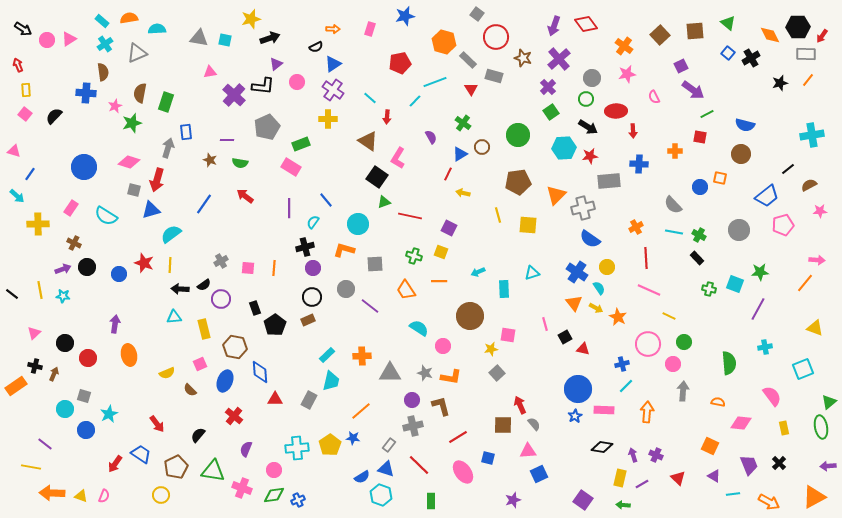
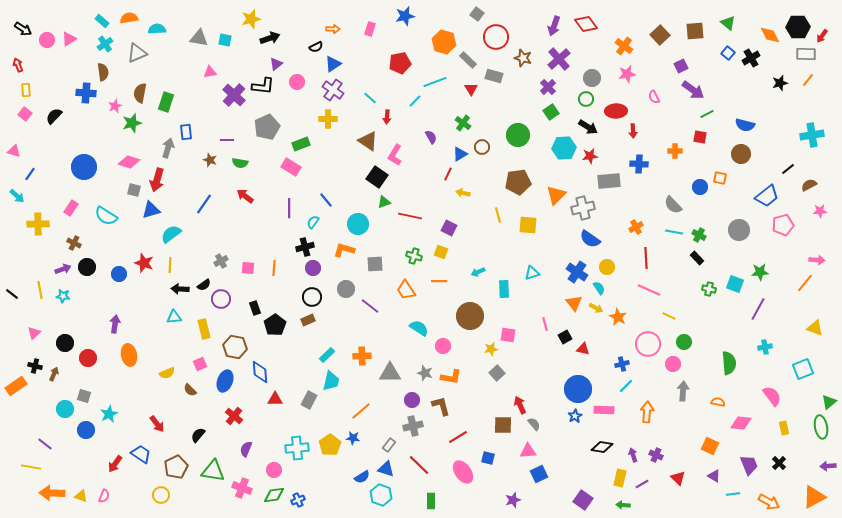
pink L-shape at (398, 158): moved 3 px left, 3 px up
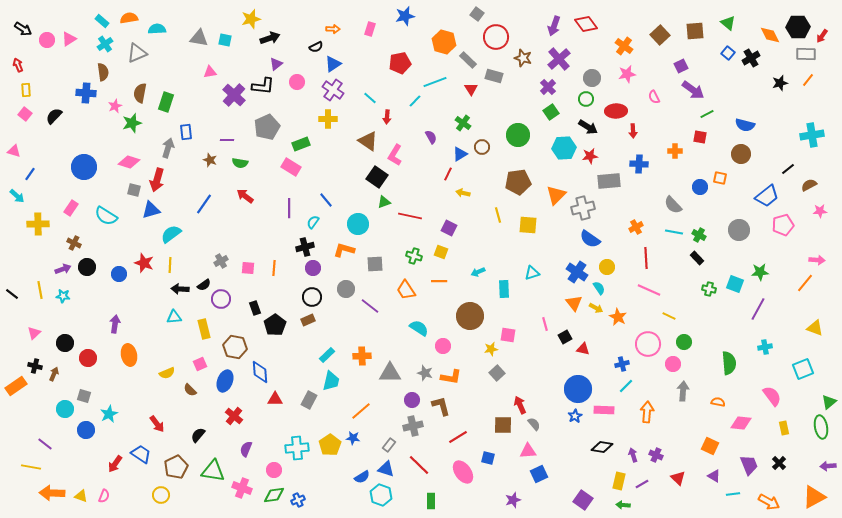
yellow rectangle at (620, 478): moved 1 px left, 3 px down
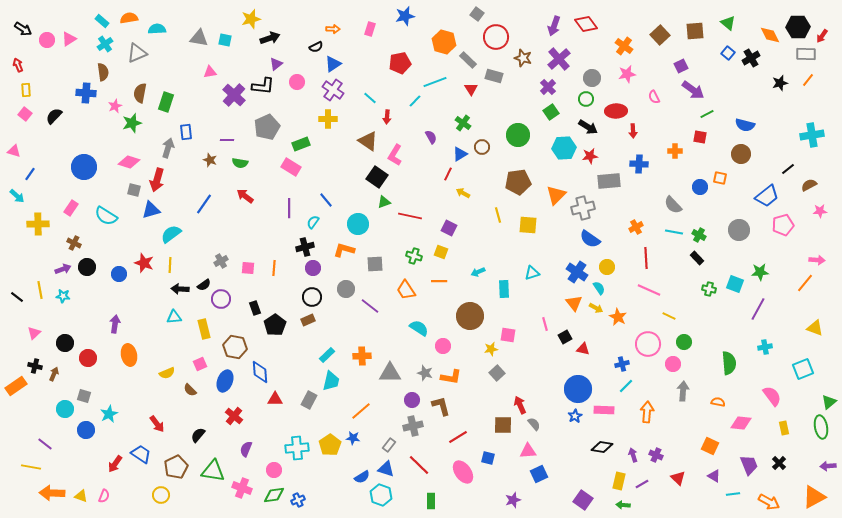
yellow arrow at (463, 193): rotated 16 degrees clockwise
black line at (12, 294): moved 5 px right, 3 px down
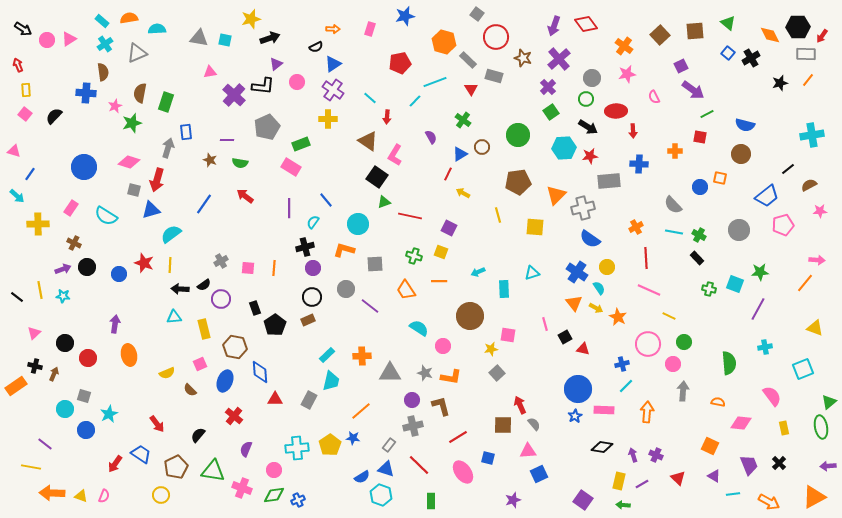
green cross at (463, 123): moved 3 px up
yellow square at (528, 225): moved 7 px right, 2 px down
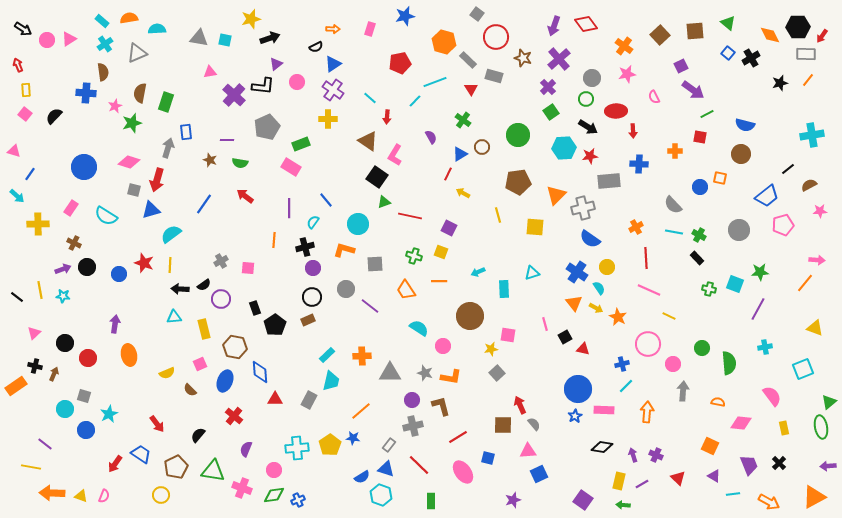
orange line at (274, 268): moved 28 px up
green circle at (684, 342): moved 18 px right, 6 px down
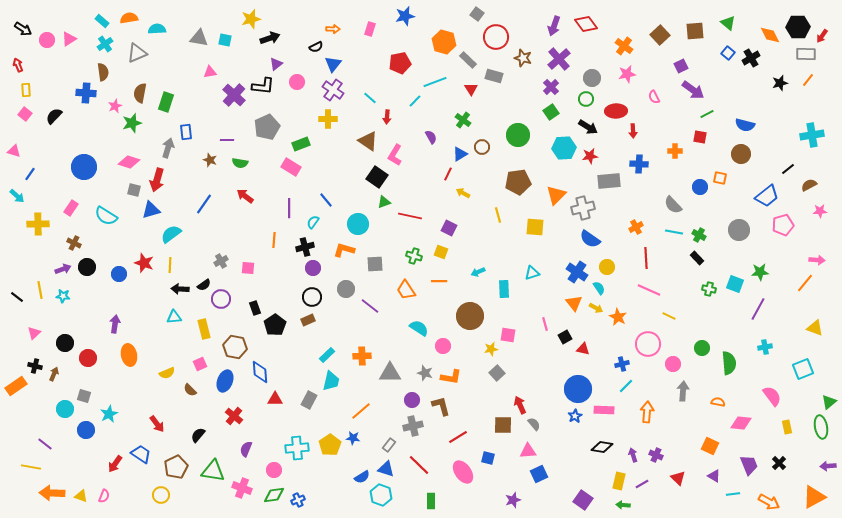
blue triangle at (333, 64): rotated 18 degrees counterclockwise
purple cross at (548, 87): moved 3 px right
yellow rectangle at (784, 428): moved 3 px right, 1 px up
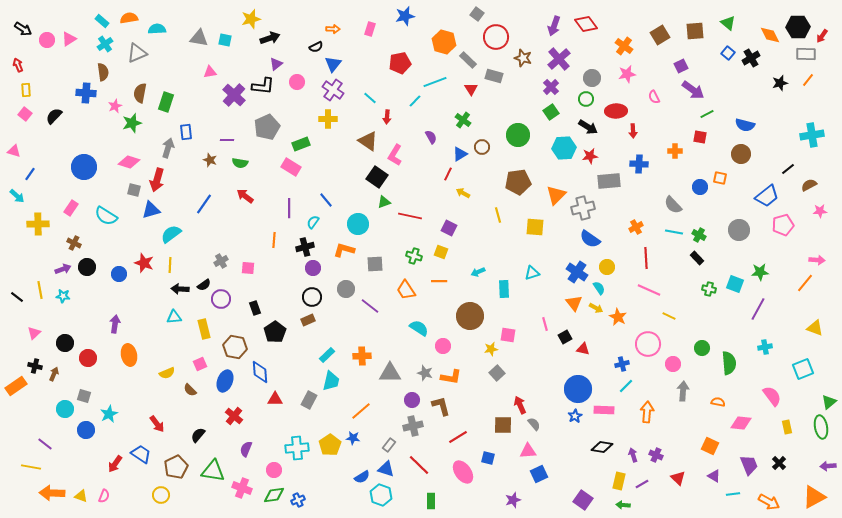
brown square at (660, 35): rotated 12 degrees clockwise
black pentagon at (275, 325): moved 7 px down
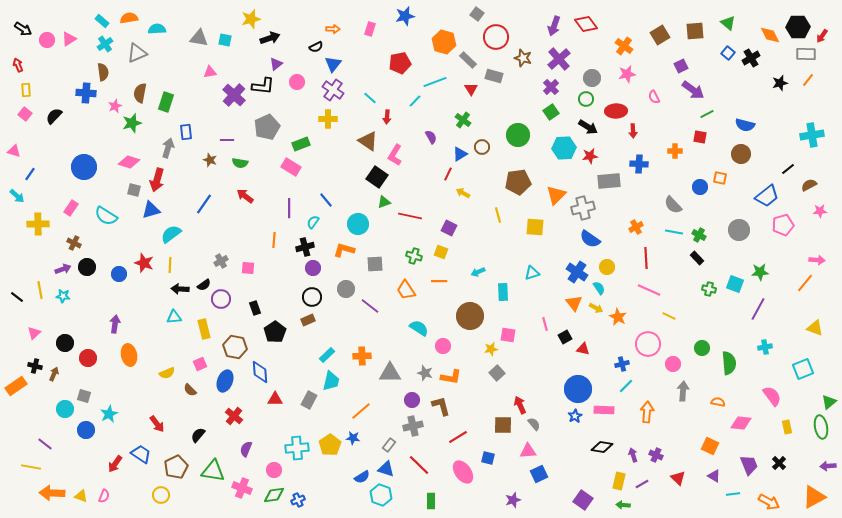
cyan rectangle at (504, 289): moved 1 px left, 3 px down
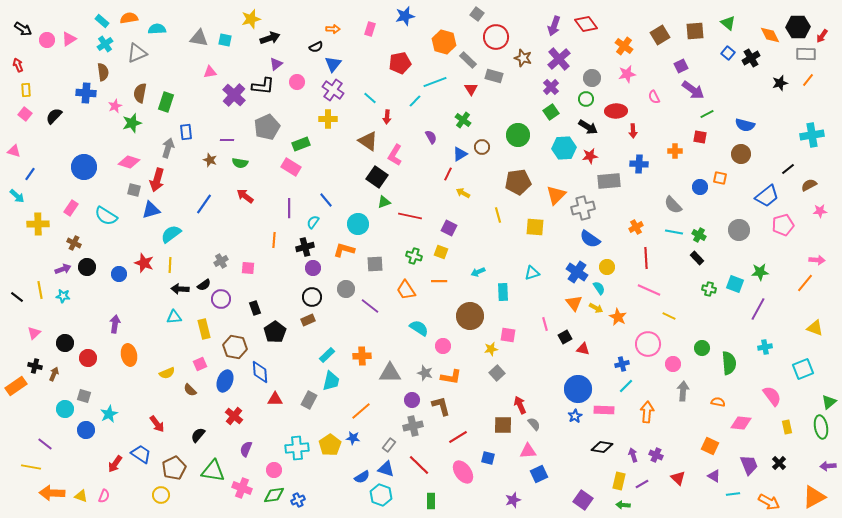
brown pentagon at (176, 467): moved 2 px left, 1 px down
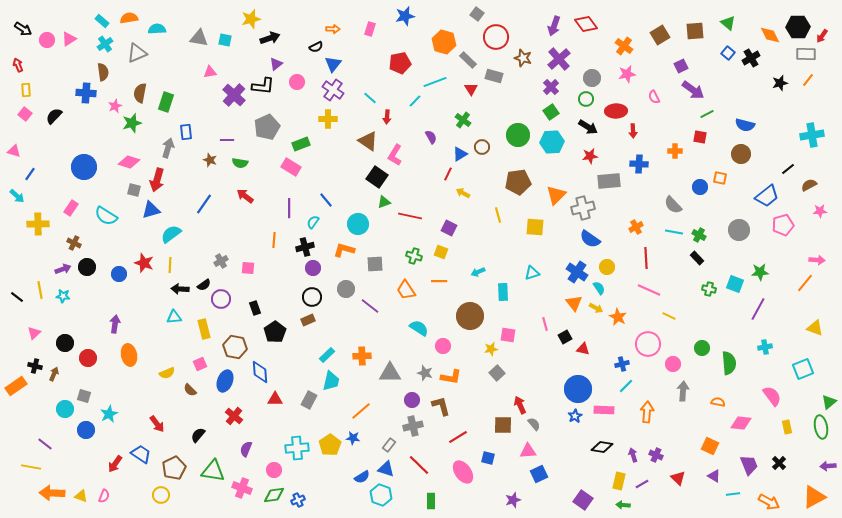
cyan hexagon at (564, 148): moved 12 px left, 6 px up
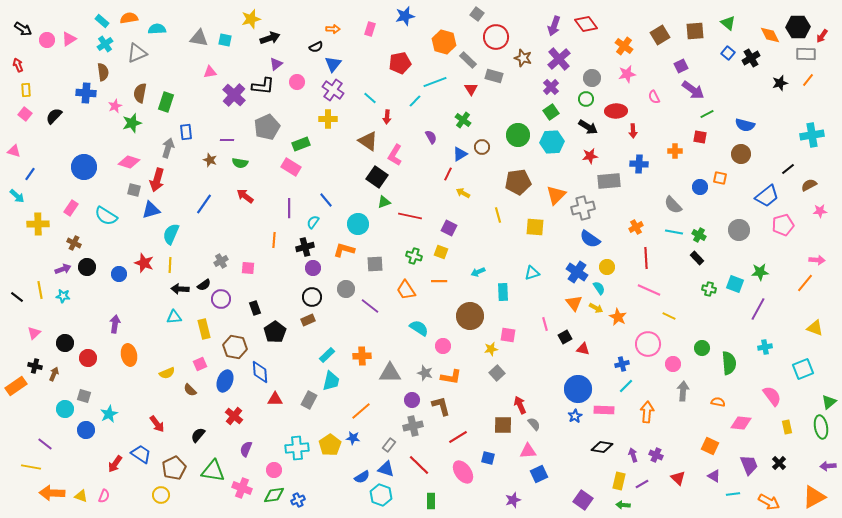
cyan semicircle at (171, 234): rotated 30 degrees counterclockwise
